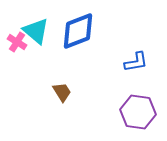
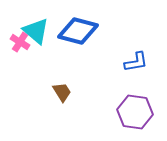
blue diamond: rotated 36 degrees clockwise
pink cross: moved 3 px right
purple hexagon: moved 3 px left
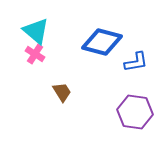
blue diamond: moved 24 px right, 11 px down
pink cross: moved 15 px right, 12 px down
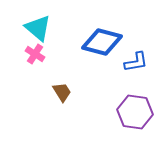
cyan triangle: moved 2 px right, 3 px up
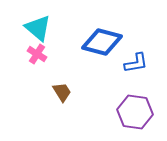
pink cross: moved 2 px right
blue L-shape: moved 1 px down
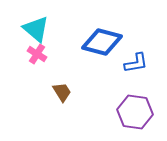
cyan triangle: moved 2 px left, 1 px down
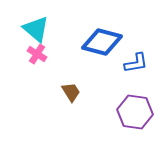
brown trapezoid: moved 9 px right
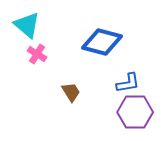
cyan triangle: moved 9 px left, 4 px up
blue L-shape: moved 8 px left, 20 px down
purple hexagon: rotated 8 degrees counterclockwise
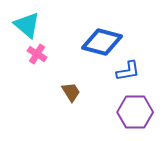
blue L-shape: moved 12 px up
